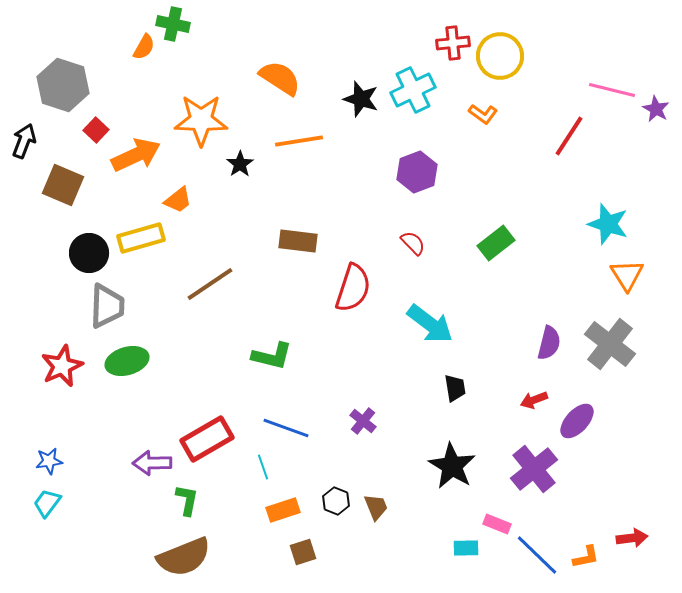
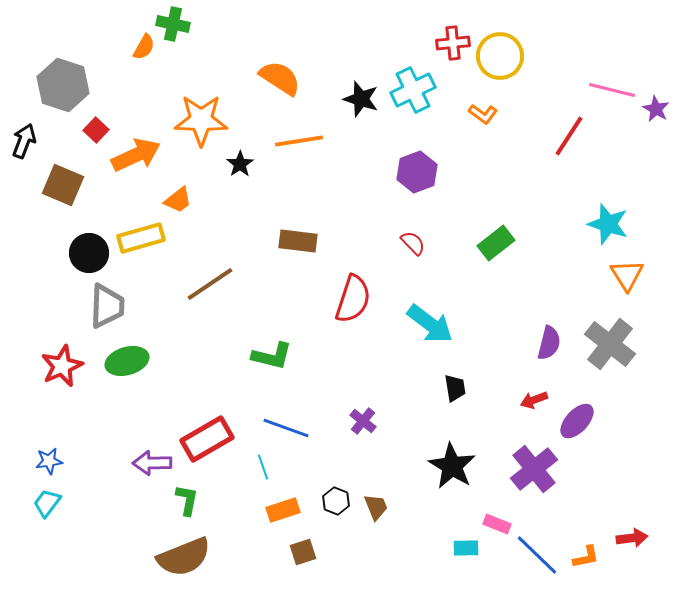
red semicircle at (353, 288): moved 11 px down
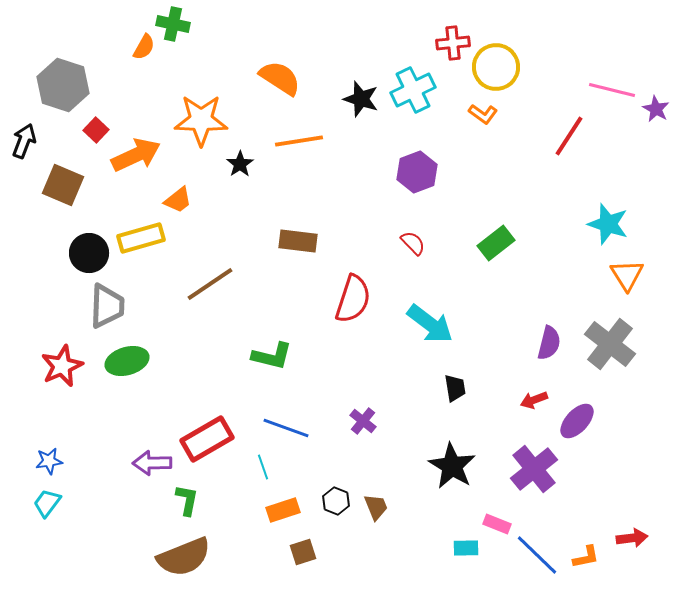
yellow circle at (500, 56): moved 4 px left, 11 px down
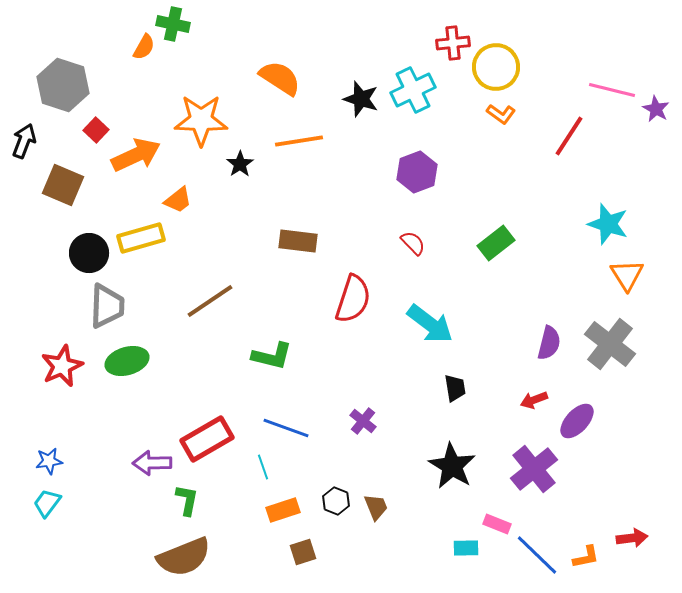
orange L-shape at (483, 114): moved 18 px right
brown line at (210, 284): moved 17 px down
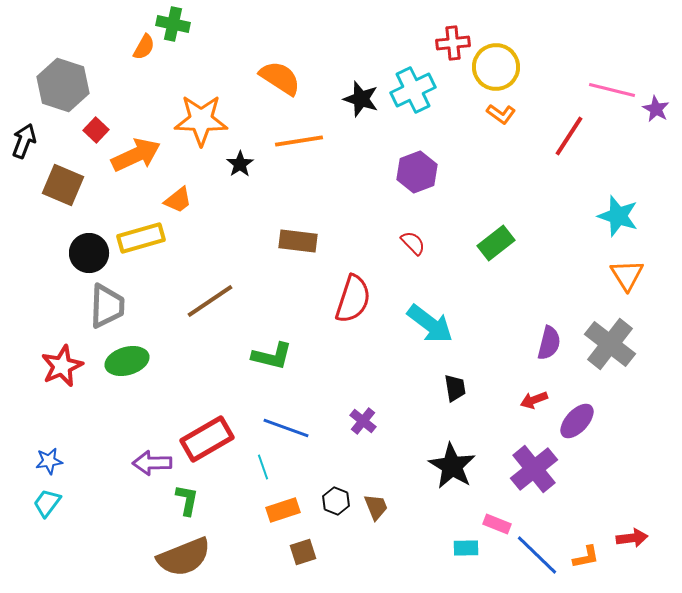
cyan star at (608, 224): moved 10 px right, 8 px up
